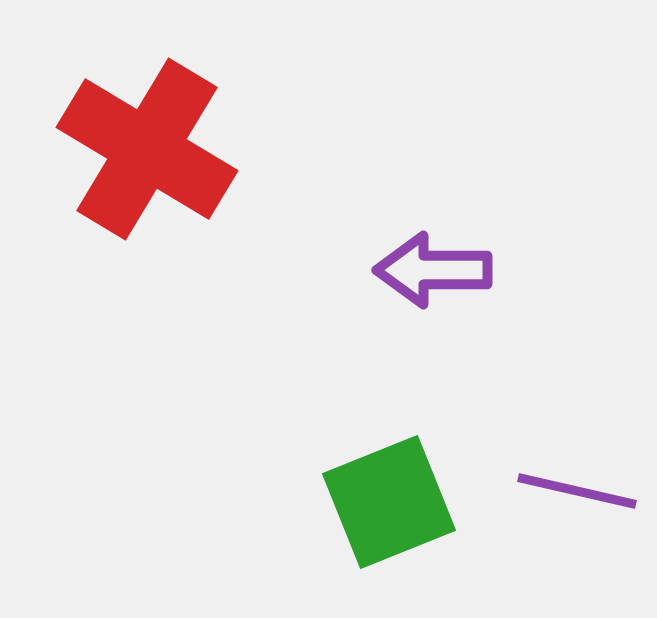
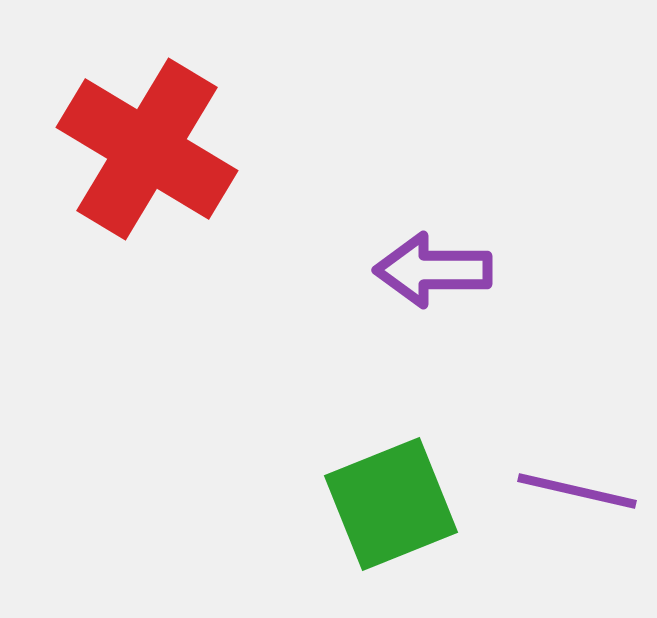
green square: moved 2 px right, 2 px down
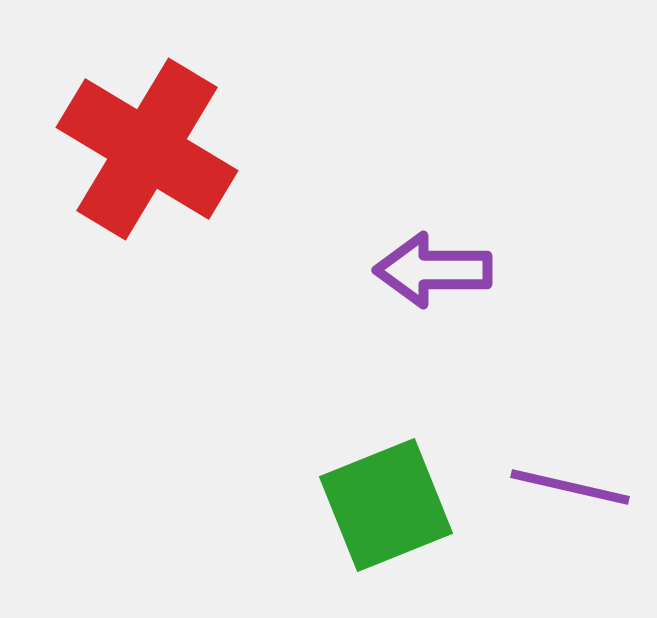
purple line: moved 7 px left, 4 px up
green square: moved 5 px left, 1 px down
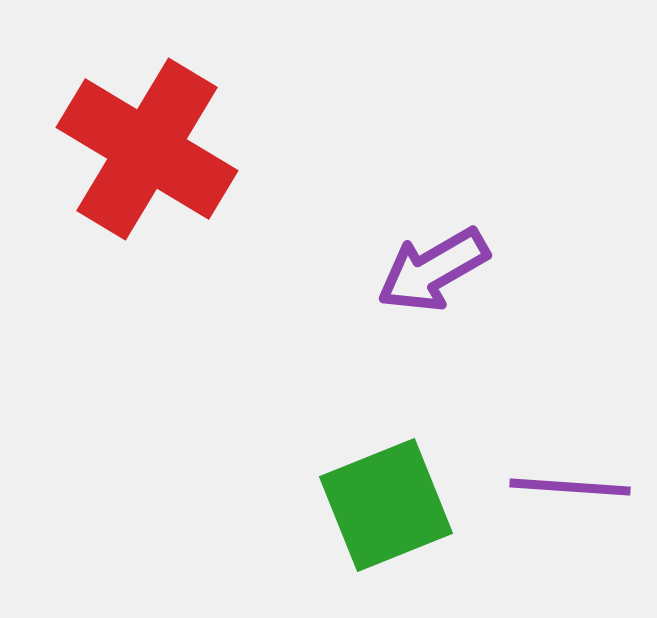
purple arrow: rotated 30 degrees counterclockwise
purple line: rotated 9 degrees counterclockwise
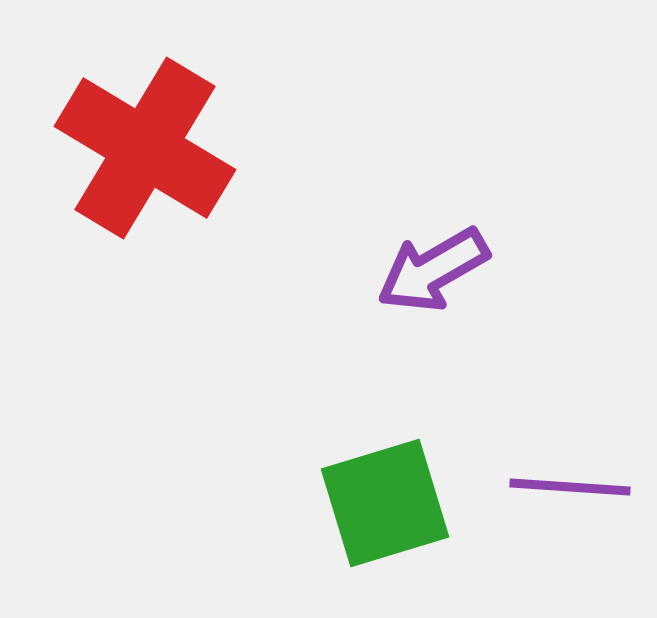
red cross: moved 2 px left, 1 px up
green square: moved 1 px left, 2 px up; rotated 5 degrees clockwise
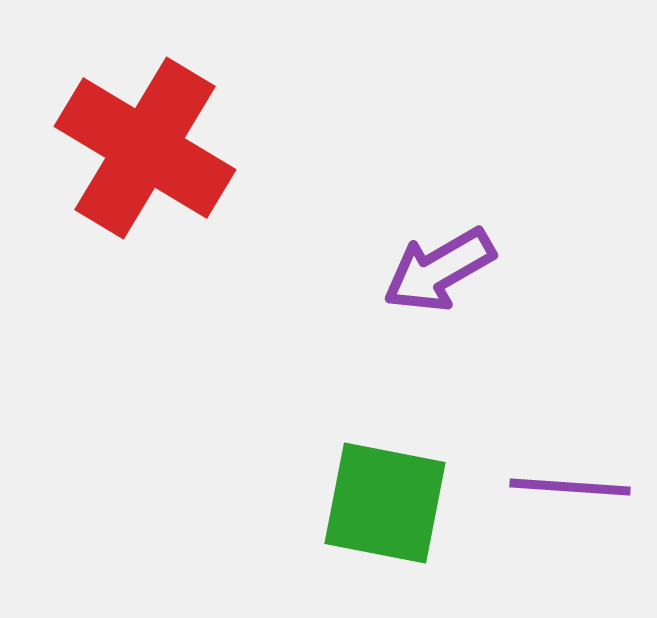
purple arrow: moved 6 px right
green square: rotated 28 degrees clockwise
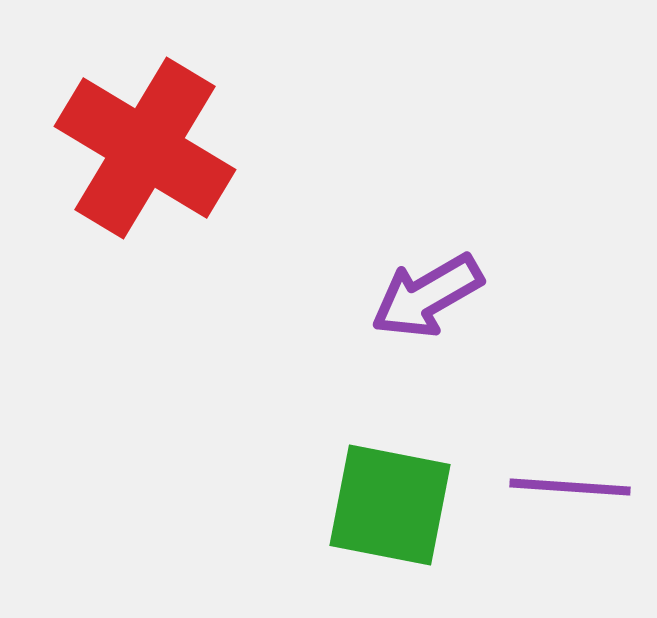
purple arrow: moved 12 px left, 26 px down
green square: moved 5 px right, 2 px down
